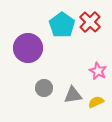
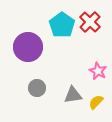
purple circle: moved 1 px up
gray circle: moved 7 px left
yellow semicircle: rotated 21 degrees counterclockwise
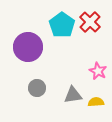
yellow semicircle: rotated 42 degrees clockwise
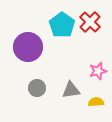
pink star: rotated 30 degrees clockwise
gray triangle: moved 2 px left, 5 px up
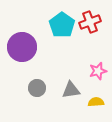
red cross: rotated 25 degrees clockwise
purple circle: moved 6 px left
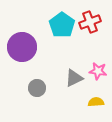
pink star: rotated 24 degrees clockwise
gray triangle: moved 3 px right, 12 px up; rotated 18 degrees counterclockwise
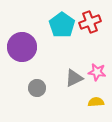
pink star: moved 1 px left, 1 px down
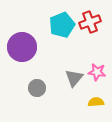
cyan pentagon: rotated 15 degrees clockwise
gray triangle: rotated 24 degrees counterclockwise
